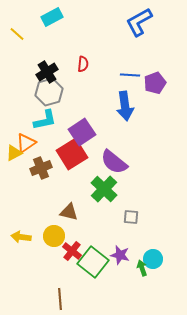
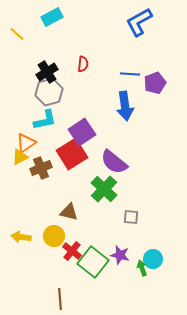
blue line: moved 1 px up
yellow triangle: moved 6 px right, 4 px down
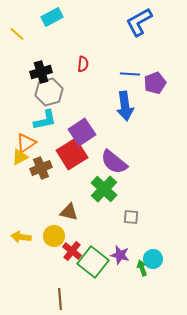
black cross: moved 6 px left; rotated 15 degrees clockwise
